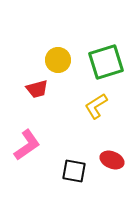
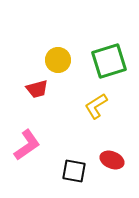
green square: moved 3 px right, 1 px up
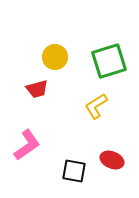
yellow circle: moved 3 px left, 3 px up
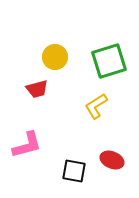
pink L-shape: rotated 20 degrees clockwise
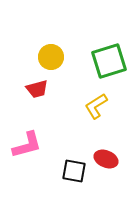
yellow circle: moved 4 px left
red ellipse: moved 6 px left, 1 px up
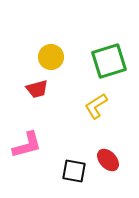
red ellipse: moved 2 px right, 1 px down; rotated 25 degrees clockwise
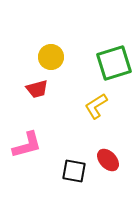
green square: moved 5 px right, 2 px down
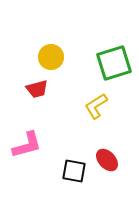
red ellipse: moved 1 px left
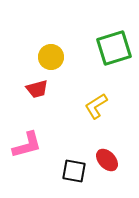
green square: moved 15 px up
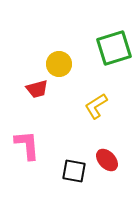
yellow circle: moved 8 px right, 7 px down
pink L-shape: rotated 80 degrees counterclockwise
